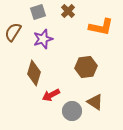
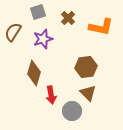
brown cross: moved 7 px down
red arrow: rotated 72 degrees counterclockwise
brown triangle: moved 7 px left, 9 px up; rotated 12 degrees clockwise
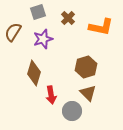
brown hexagon: rotated 10 degrees counterclockwise
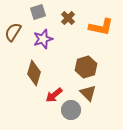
red arrow: moved 3 px right; rotated 60 degrees clockwise
gray circle: moved 1 px left, 1 px up
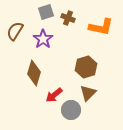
gray square: moved 8 px right
brown cross: rotated 24 degrees counterclockwise
brown semicircle: moved 2 px right, 1 px up
purple star: rotated 18 degrees counterclockwise
brown triangle: rotated 30 degrees clockwise
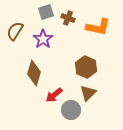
orange L-shape: moved 3 px left
brown hexagon: rotated 20 degrees counterclockwise
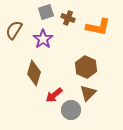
brown semicircle: moved 1 px left, 1 px up
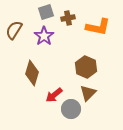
brown cross: rotated 32 degrees counterclockwise
purple star: moved 1 px right, 3 px up
brown diamond: moved 2 px left
gray circle: moved 1 px up
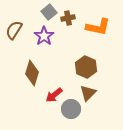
gray square: moved 3 px right; rotated 21 degrees counterclockwise
